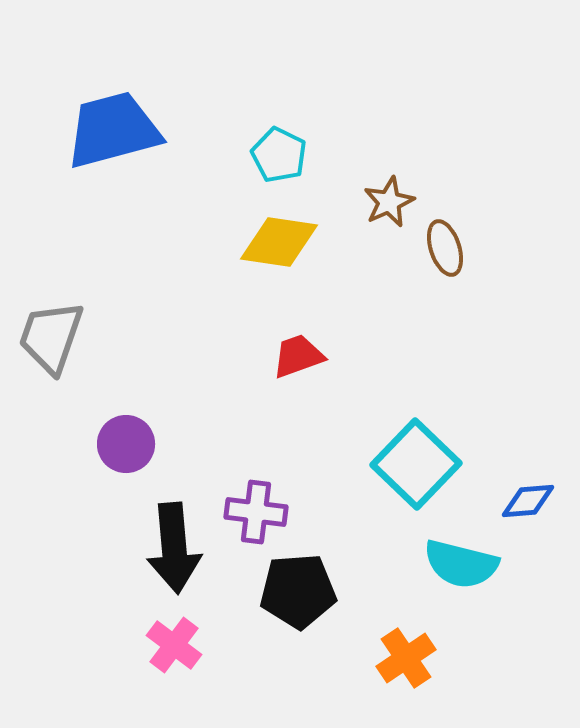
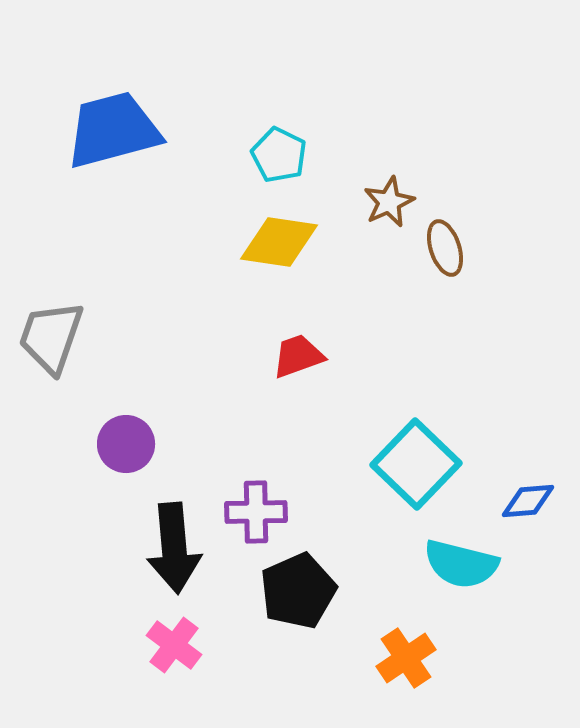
purple cross: rotated 8 degrees counterclockwise
black pentagon: rotated 20 degrees counterclockwise
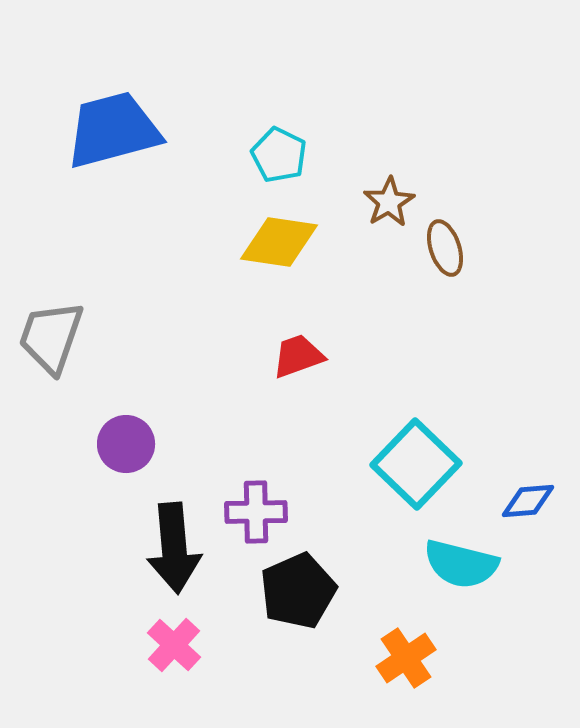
brown star: rotated 6 degrees counterclockwise
pink cross: rotated 6 degrees clockwise
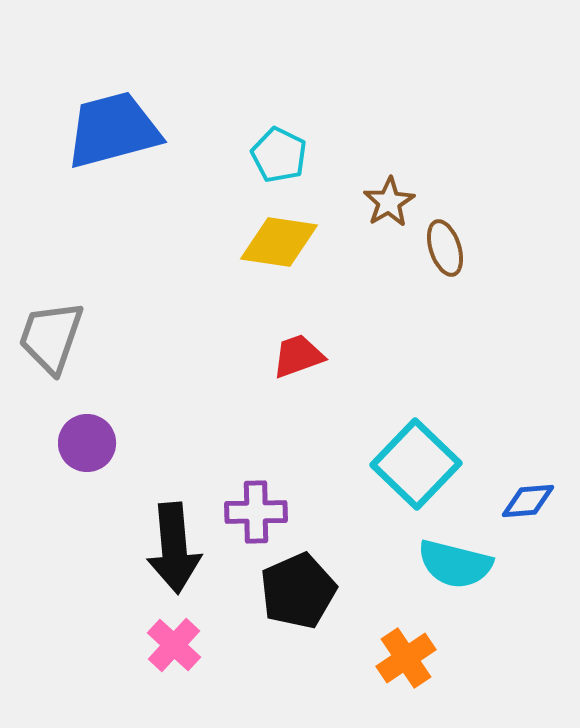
purple circle: moved 39 px left, 1 px up
cyan semicircle: moved 6 px left
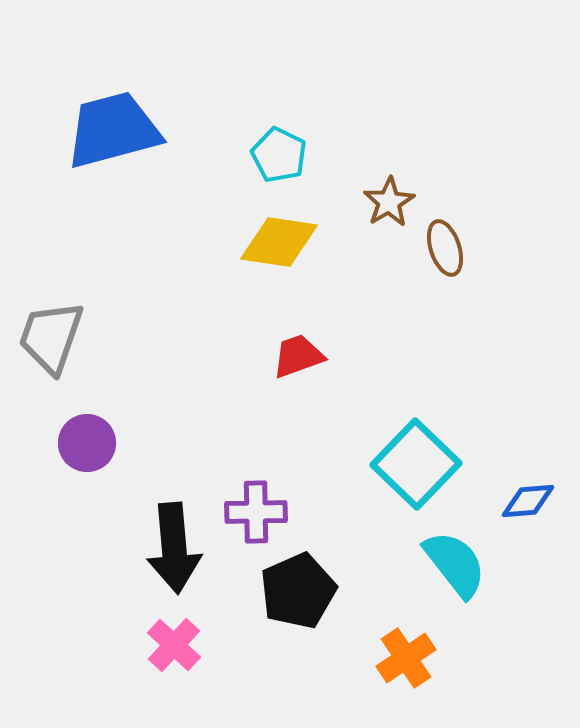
cyan semicircle: rotated 142 degrees counterclockwise
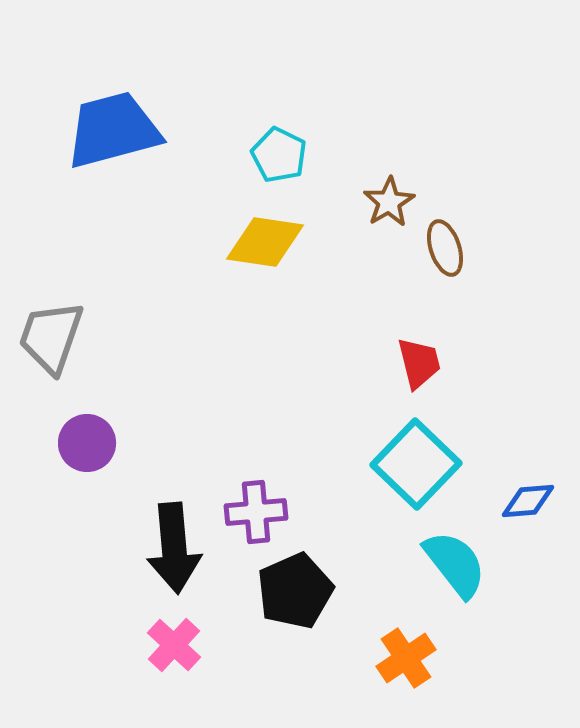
yellow diamond: moved 14 px left
red trapezoid: moved 121 px right, 7 px down; rotated 96 degrees clockwise
purple cross: rotated 4 degrees counterclockwise
black pentagon: moved 3 px left
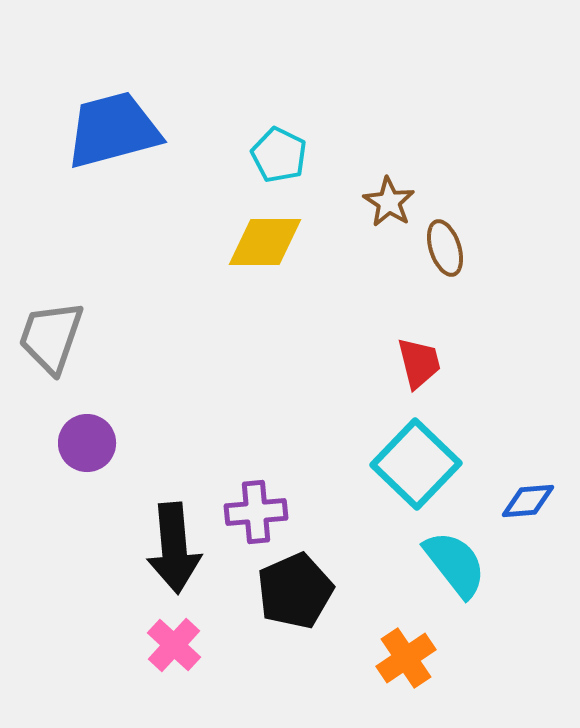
brown star: rotated 9 degrees counterclockwise
yellow diamond: rotated 8 degrees counterclockwise
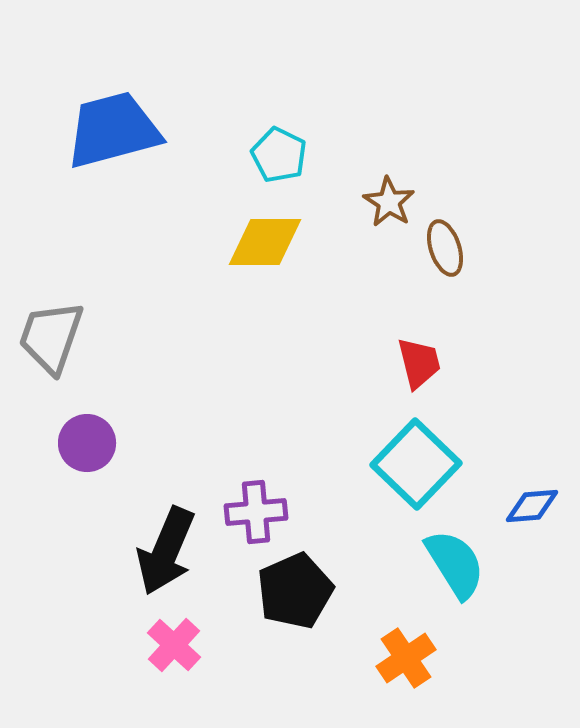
blue diamond: moved 4 px right, 5 px down
black arrow: moved 8 px left, 3 px down; rotated 28 degrees clockwise
cyan semicircle: rotated 6 degrees clockwise
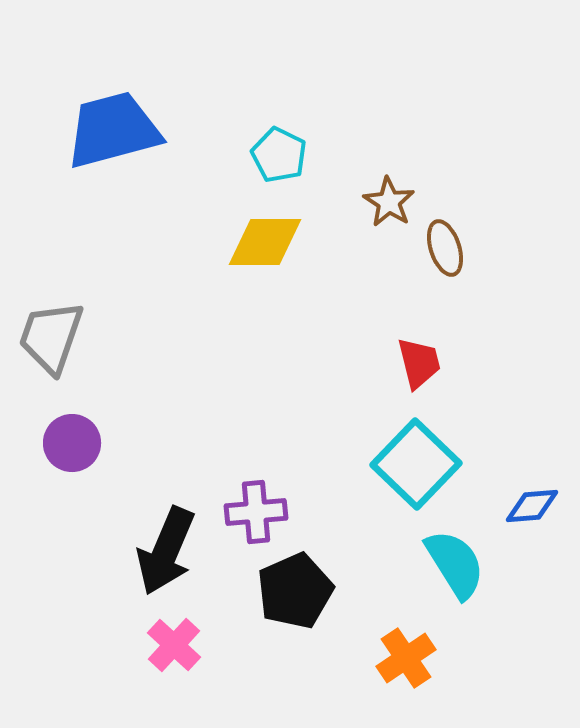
purple circle: moved 15 px left
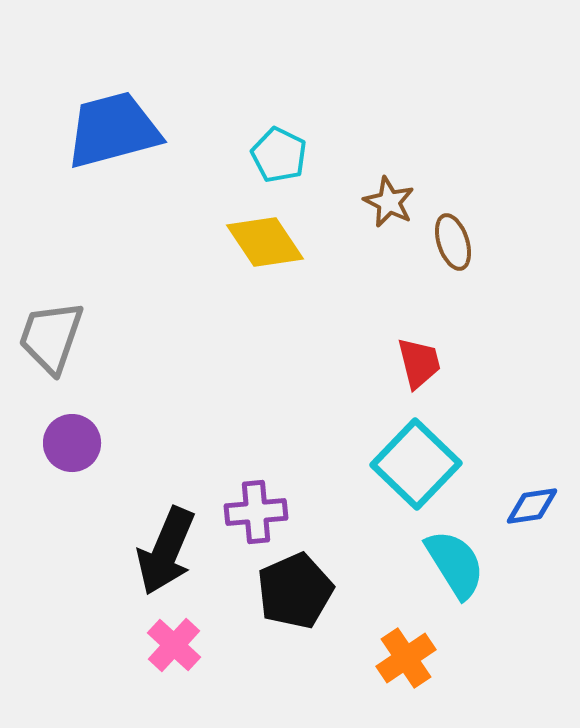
brown star: rotated 6 degrees counterclockwise
yellow diamond: rotated 56 degrees clockwise
brown ellipse: moved 8 px right, 6 px up
blue diamond: rotated 4 degrees counterclockwise
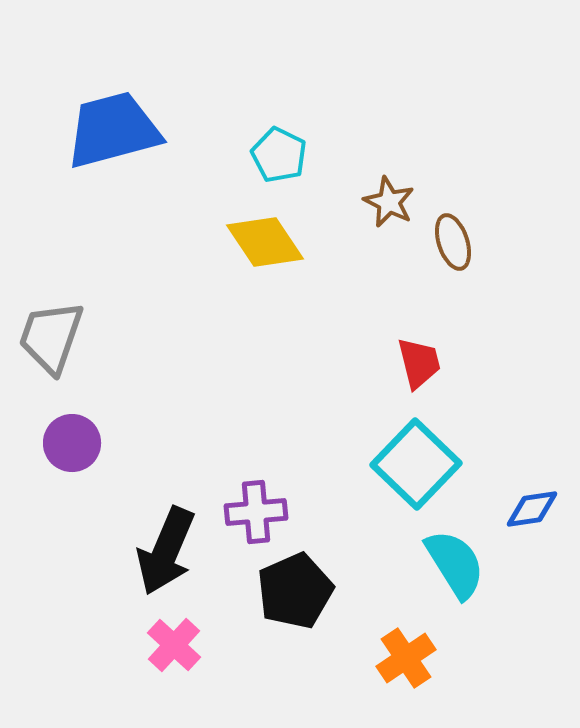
blue diamond: moved 3 px down
